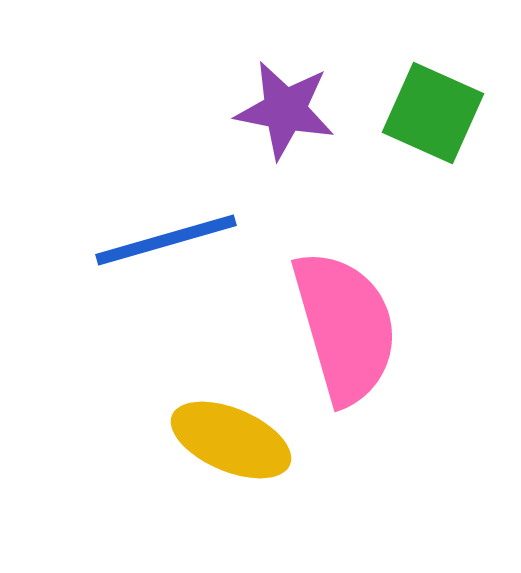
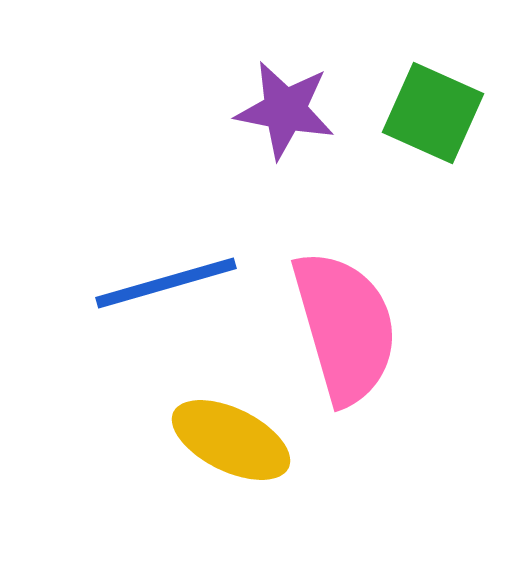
blue line: moved 43 px down
yellow ellipse: rotated 3 degrees clockwise
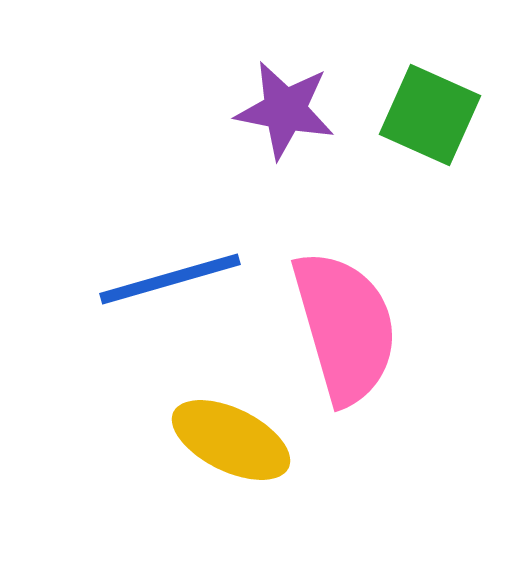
green square: moved 3 px left, 2 px down
blue line: moved 4 px right, 4 px up
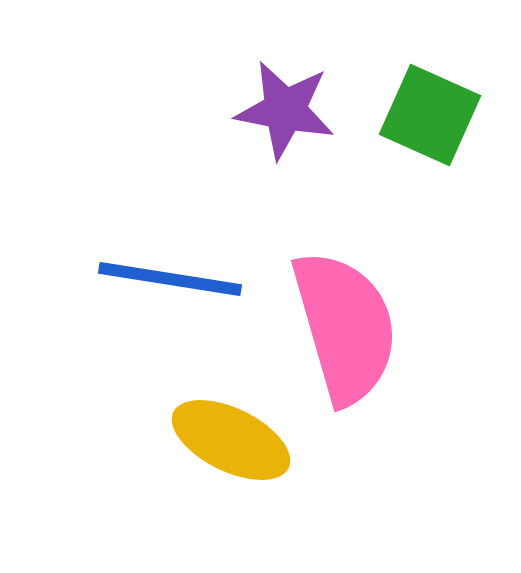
blue line: rotated 25 degrees clockwise
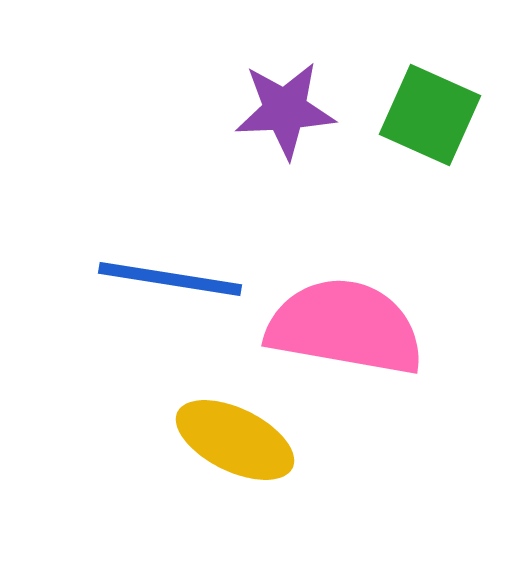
purple star: rotated 14 degrees counterclockwise
pink semicircle: rotated 64 degrees counterclockwise
yellow ellipse: moved 4 px right
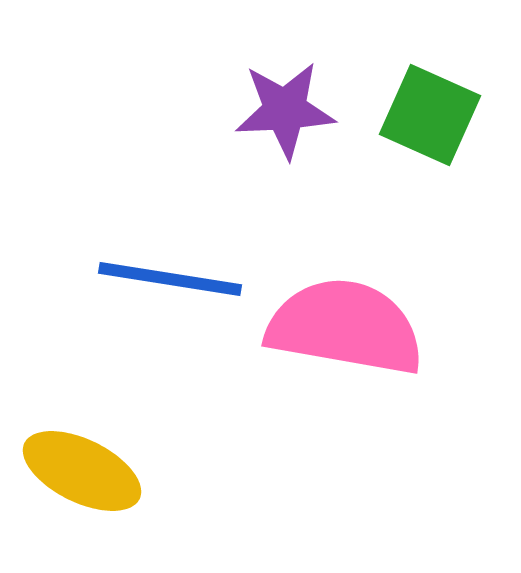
yellow ellipse: moved 153 px left, 31 px down
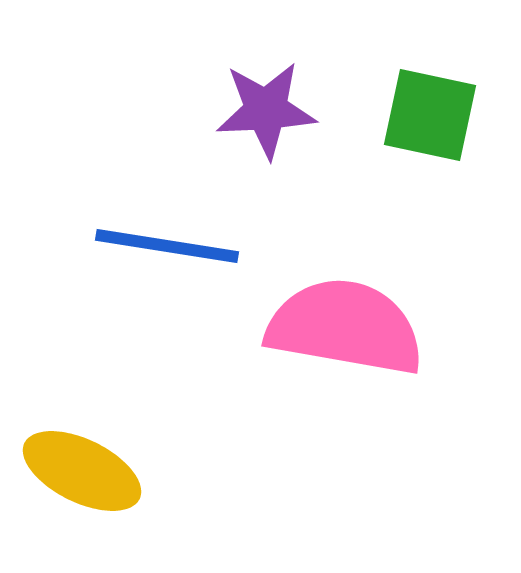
purple star: moved 19 px left
green square: rotated 12 degrees counterclockwise
blue line: moved 3 px left, 33 px up
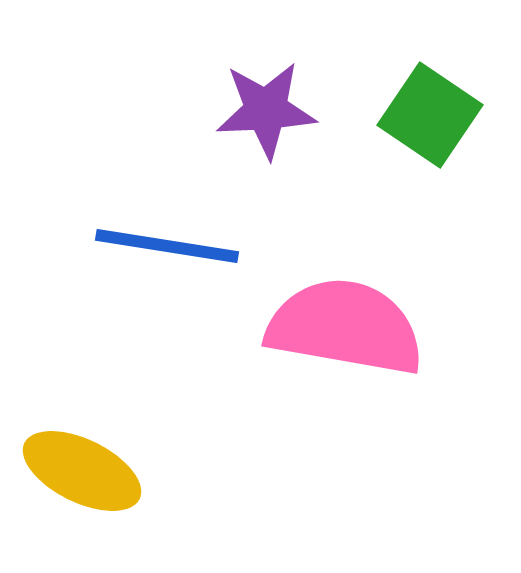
green square: rotated 22 degrees clockwise
